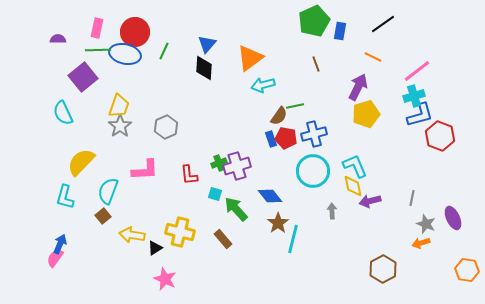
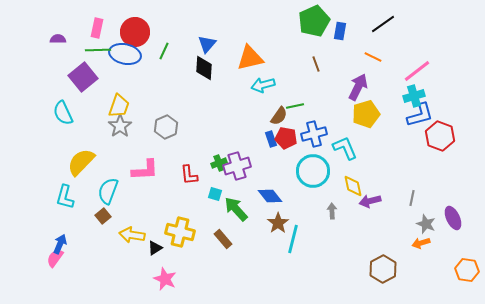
orange triangle at (250, 58): rotated 24 degrees clockwise
cyan L-shape at (355, 166): moved 10 px left, 18 px up
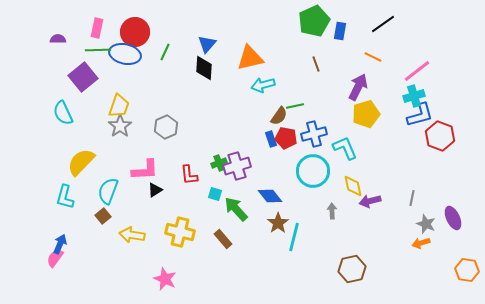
green line at (164, 51): moved 1 px right, 1 px down
cyan line at (293, 239): moved 1 px right, 2 px up
black triangle at (155, 248): moved 58 px up
brown hexagon at (383, 269): moved 31 px left; rotated 16 degrees clockwise
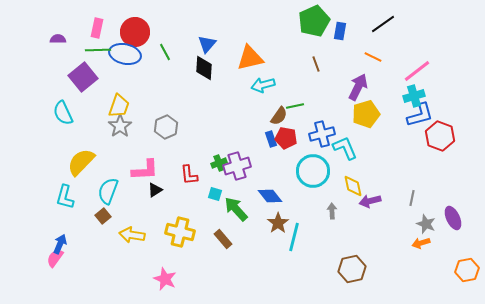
green line at (165, 52): rotated 54 degrees counterclockwise
blue cross at (314, 134): moved 8 px right
orange hexagon at (467, 270): rotated 20 degrees counterclockwise
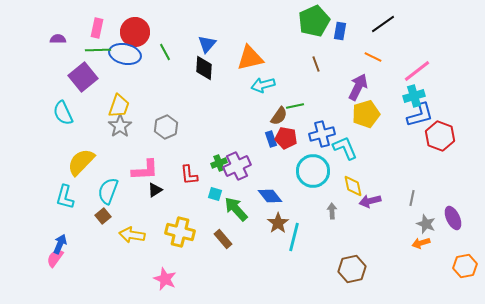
purple cross at (237, 166): rotated 8 degrees counterclockwise
orange hexagon at (467, 270): moved 2 px left, 4 px up
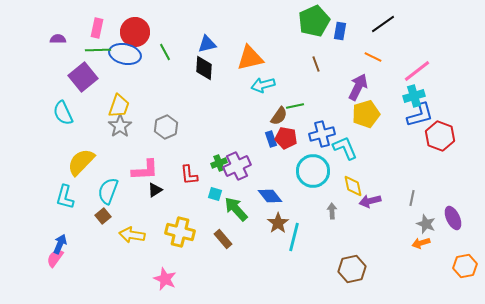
blue triangle at (207, 44): rotated 36 degrees clockwise
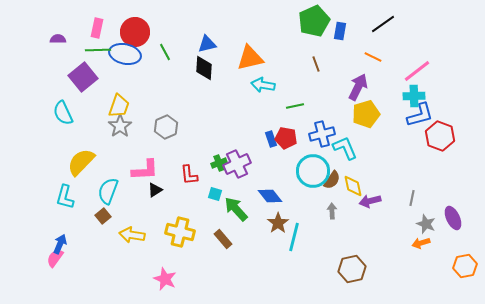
cyan arrow at (263, 85): rotated 25 degrees clockwise
cyan cross at (414, 96): rotated 15 degrees clockwise
brown semicircle at (279, 116): moved 53 px right, 64 px down
purple cross at (237, 166): moved 2 px up
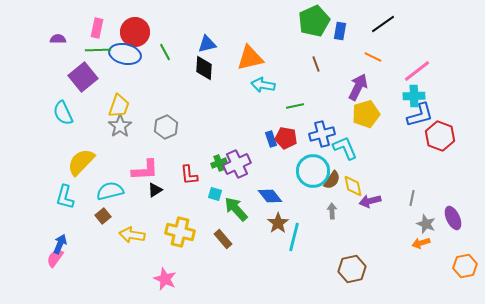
cyan semicircle at (108, 191): moved 2 px right; rotated 56 degrees clockwise
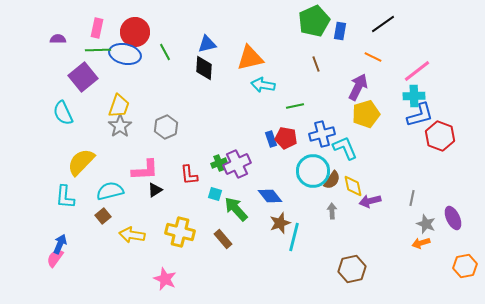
cyan L-shape at (65, 197): rotated 10 degrees counterclockwise
brown star at (278, 223): moved 2 px right; rotated 15 degrees clockwise
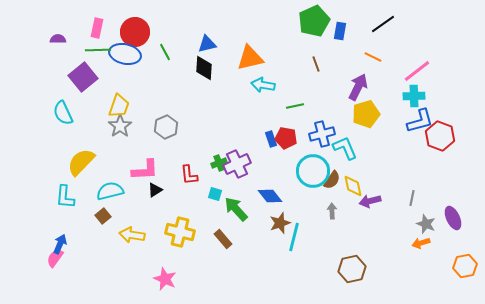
blue L-shape at (420, 115): moved 6 px down
